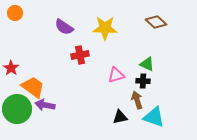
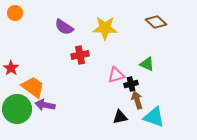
black cross: moved 12 px left, 3 px down; rotated 16 degrees counterclockwise
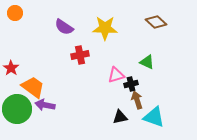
green triangle: moved 2 px up
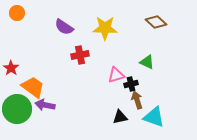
orange circle: moved 2 px right
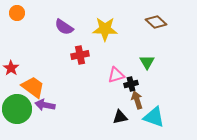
yellow star: moved 1 px down
green triangle: rotated 35 degrees clockwise
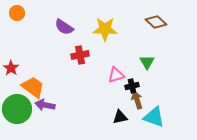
black cross: moved 1 px right, 2 px down
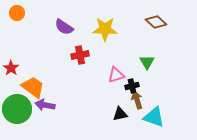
black triangle: moved 3 px up
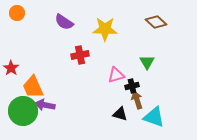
purple semicircle: moved 5 px up
orange trapezoid: rotated 150 degrees counterclockwise
green circle: moved 6 px right, 2 px down
black triangle: rotated 28 degrees clockwise
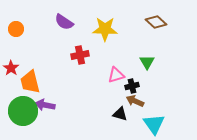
orange circle: moved 1 px left, 16 px down
orange trapezoid: moved 3 px left, 5 px up; rotated 10 degrees clockwise
brown arrow: moved 2 px left, 1 px down; rotated 48 degrees counterclockwise
cyan triangle: moved 7 px down; rotated 35 degrees clockwise
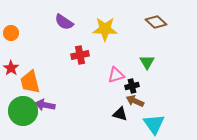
orange circle: moved 5 px left, 4 px down
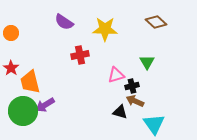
purple arrow: rotated 42 degrees counterclockwise
black triangle: moved 2 px up
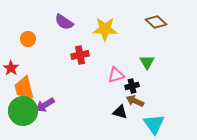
orange circle: moved 17 px right, 6 px down
orange trapezoid: moved 6 px left, 6 px down
